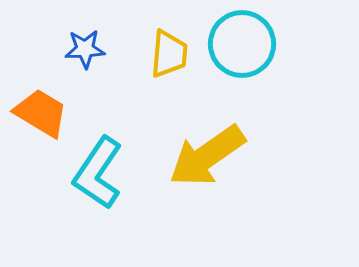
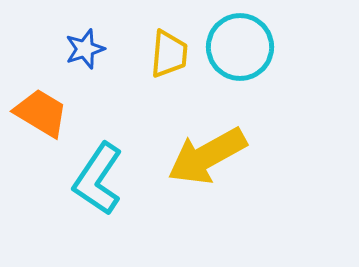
cyan circle: moved 2 px left, 3 px down
blue star: rotated 15 degrees counterclockwise
yellow arrow: rotated 6 degrees clockwise
cyan L-shape: moved 6 px down
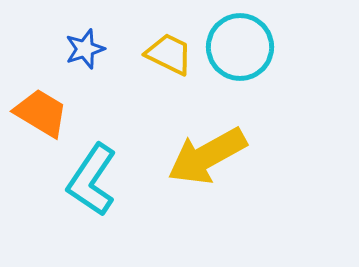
yellow trapezoid: rotated 69 degrees counterclockwise
cyan L-shape: moved 6 px left, 1 px down
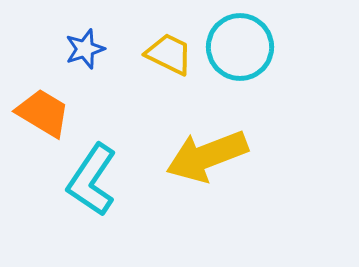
orange trapezoid: moved 2 px right
yellow arrow: rotated 8 degrees clockwise
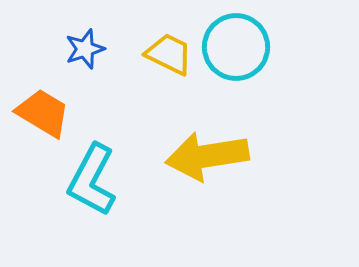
cyan circle: moved 4 px left
yellow arrow: rotated 12 degrees clockwise
cyan L-shape: rotated 6 degrees counterclockwise
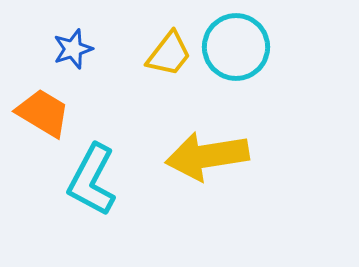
blue star: moved 12 px left
yellow trapezoid: rotated 102 degrees clockwise
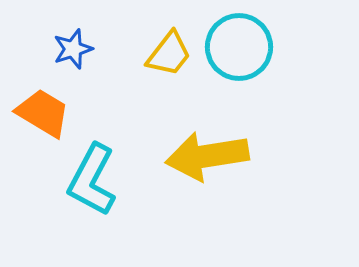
cyan circle: moved 3 px right
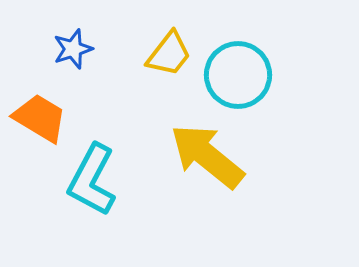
cyan circle: moved 1 px left, 28 px down
orange trapezoid: moved 3 px left, 5 px down
yellow arrow: rotated 48 degrees clockwise
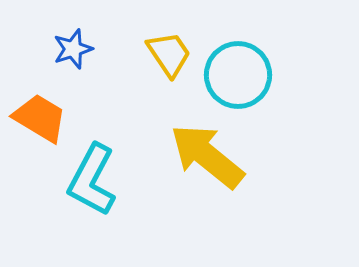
yellow trapezoid: rotated 72 degrees counterclockwise
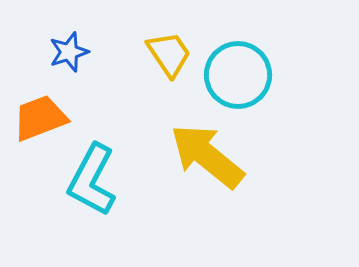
blue star: moved 4 px left, 3 px down
orange trapezoid: rotated 52 degrees counterclockwise
